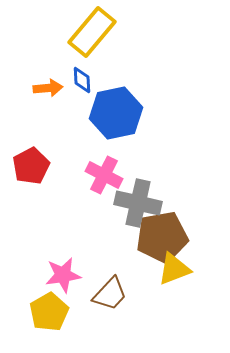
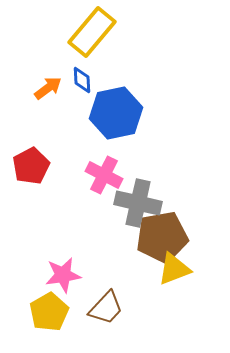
orange arrow: rotated 32 degrees counterclockwise
brown trapezoid: moved 4 px left, 14 px down
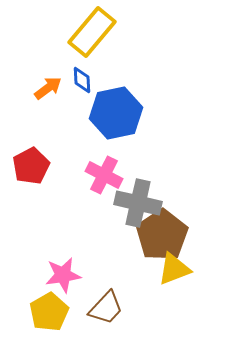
brown pentagon: moved 2 px up; rotated 24 degrees counterclockwise
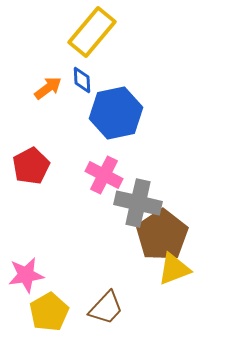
pink star: moved 37 px left
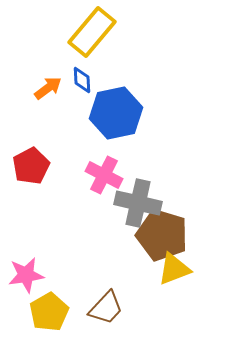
brown pentagon: rotated 21 degrees counterclockwise
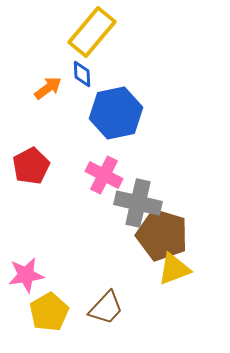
blue diamond: moved 6 px up
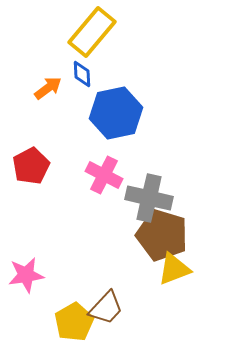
gray cross: moved 11 px right, 5 px up
yellow pentagon: moved 25 px right, 10 px down
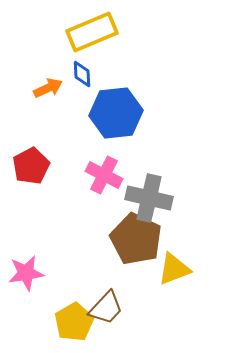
yellow rectangle: rotated 27 degrees clockwise
orange arrow: rotated 12 degrees clockwise
blue hexagon: rotated 6 degrees clockwise
brown pentagon: moved 26 px left, 4 px down; rotated 9 degrees clockwise
pink star: moved 2 px up
